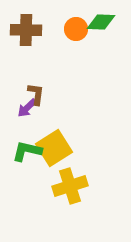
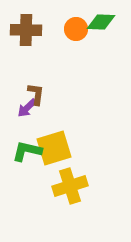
yellow square: rotated 15 degrees clockwise
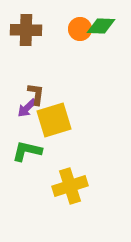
green diamond: moved 4 px down
orange circle: moved 4 px right
yellow square: moved 28 px up
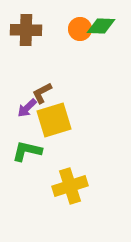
brown L-shape: moved 6 px right, 1 px up; rotated 125 degrees counterclockwise
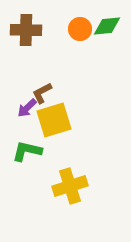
green diamond: moved 6 px right; rotated 8 degrees counterclockwise
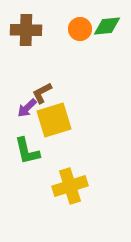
green L-shape: rotated 116 degrees counterclockwise
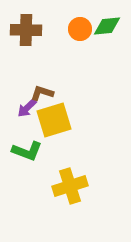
brown L-shape: rotated 45 degrees clockwise
green L-shape: rotated 56 degrees counterclockwise
